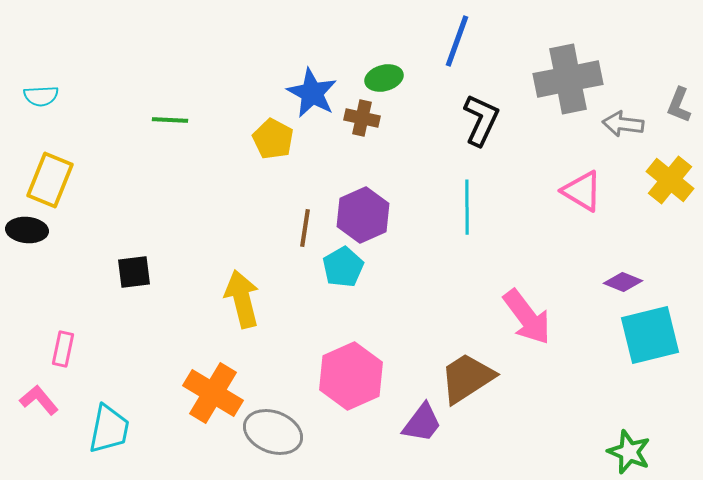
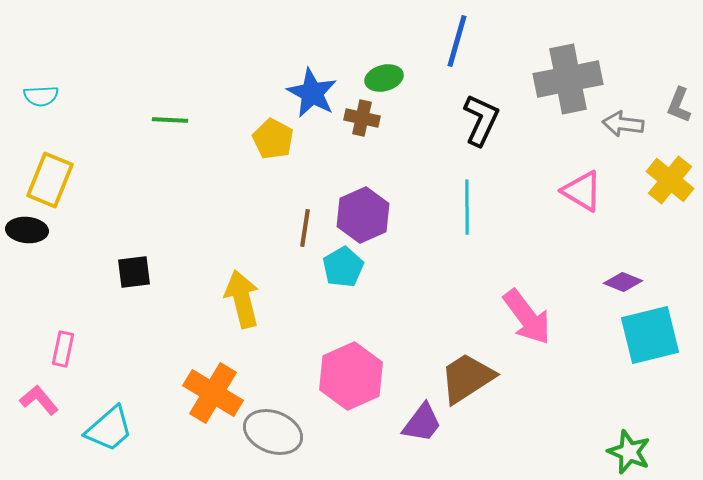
blue line: rotated 4 degrees counterclockwise
cyan trapezoid: rotated 38 degrees clockwise
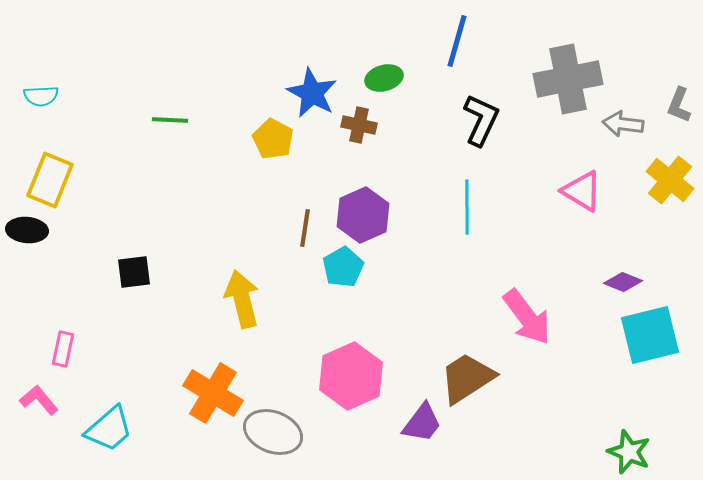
brown cross: moved 3 px left, 7 px down
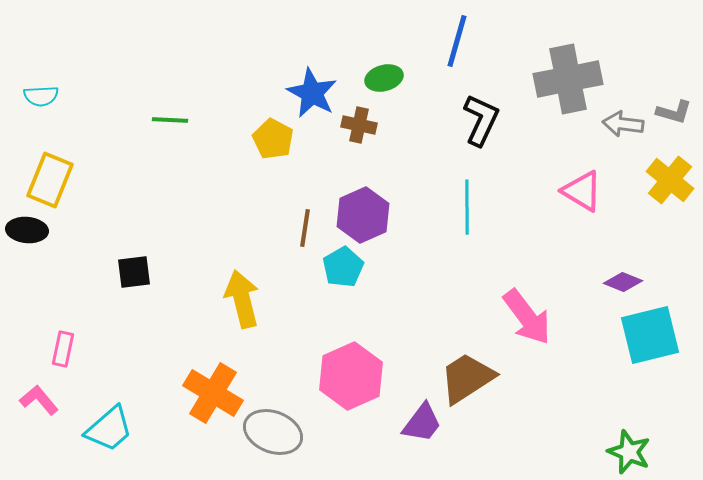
gray L-shape: moved 5 px left, 7 px down; rotated 96 degrees counterclockwise
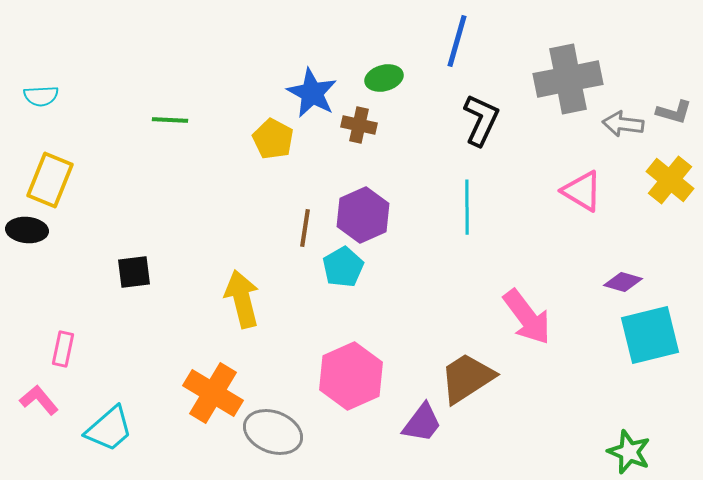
purple diamond: rotated 6 degrees counterclockwise
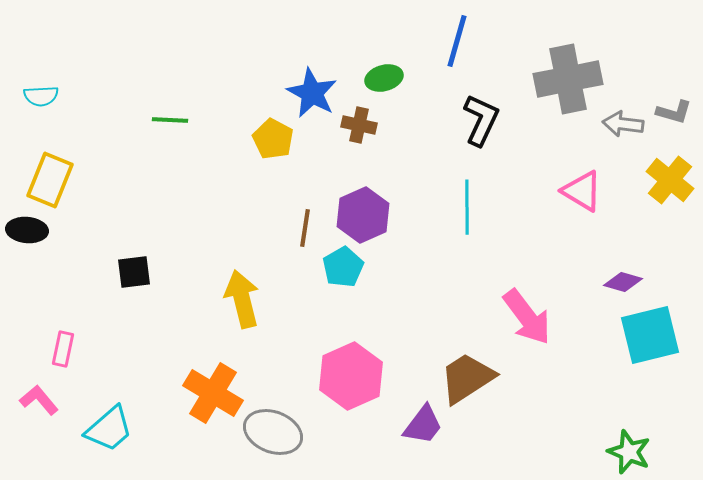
purple trapezoid: moved 1 px right, 2 px down
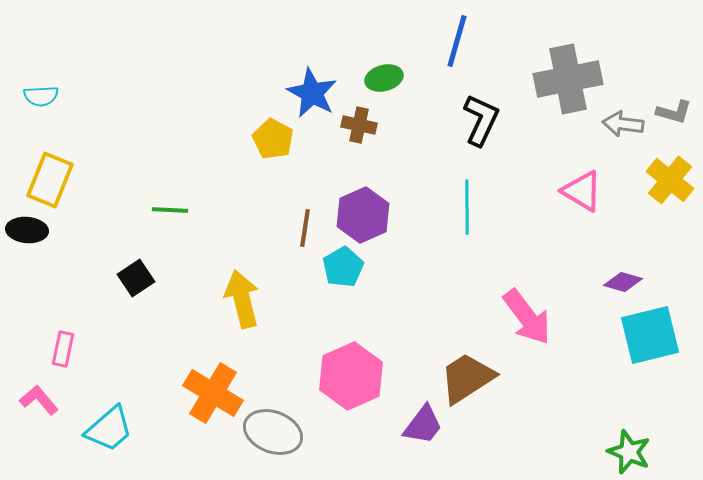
green line: moved 90 px down
black square: moved 2 px right, 6 px down; rotated 27 degrees counterclockwise
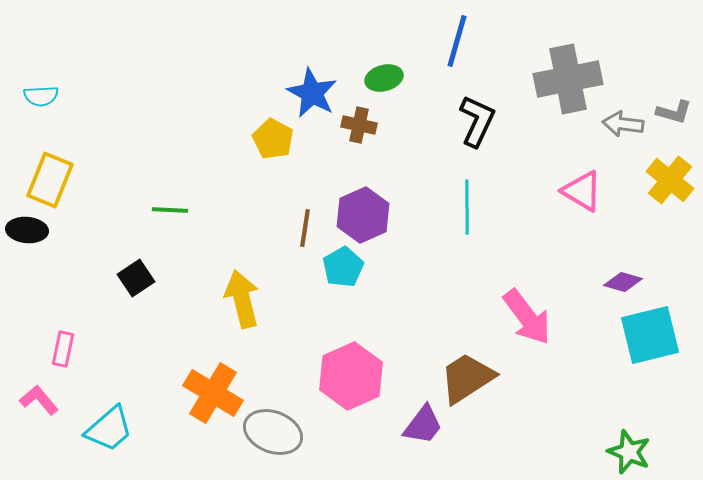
black L-shape: moved 4 px left, 1 px down
